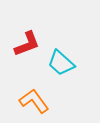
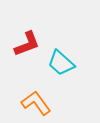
orange L-shape: moved 2 px right, 2 px down
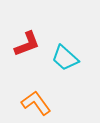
cyan trapezoid: moved 4 px right, 5 px up
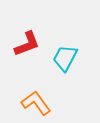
cyan trapezoid: rotated 76 degrees clockwise
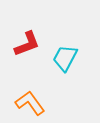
orange L-shape: moved 6 px left
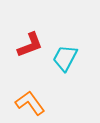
red L-shape: moved 3 px right, 1 px down
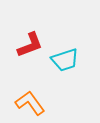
cyan trapezoid: moved 2 px down; rotated 136 degrees counterclockwise
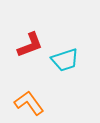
orange L-shape: moved 1 px left
